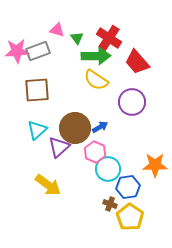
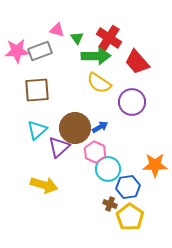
gray rectangle: moved 2 px right
yellow semicircle: moved 3 px right, 3 px down
yellow arrow: moved 4 px left; rotated 20 degrees counterclockwise
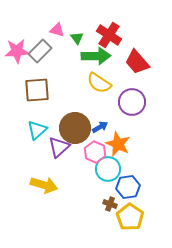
red cross: moved 3 px up
gray rectangle: rotated 25 degrees counterclockwise
orange star: moved 37 px left, 21 px up; rotated 25 degrees clockwise
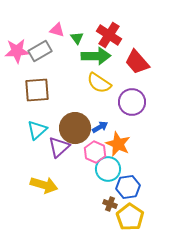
gray rectangle: rotated 15 degrees clockwise
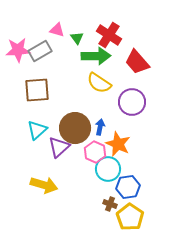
pink star: moved 1 px right, 1 px up
blue arrow: rotated 49 degrees counterclockwise
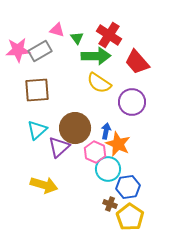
blue arrow: moved 6 px right, 4 px down
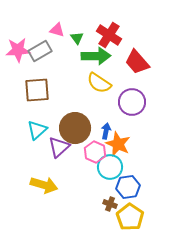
cyan circle: moved 2 px right, 2 px up
